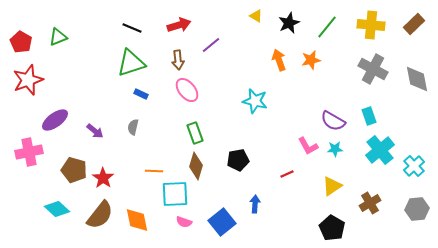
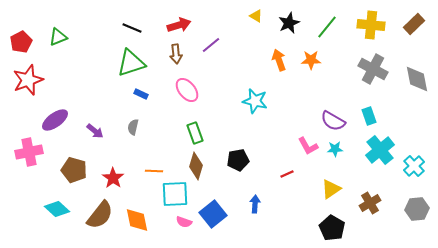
red pentagon at (21, 42): rotated 15 degrees clockwise
brown arrow at (178, 60): moved 2 px left, 6 px up
orange star at (311, 60): rotated 12 degrees clockwise
red star at (103, 178): moved 10 px right
yellow triangle at (332, 186): moved 1 px left, 3 px down
blue square at (222, 222): moved 9 px left, 8 px up
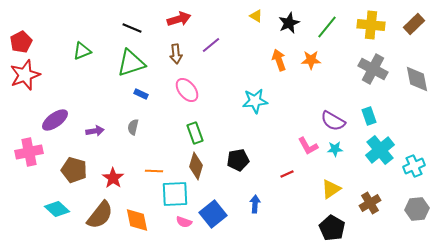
red arrow at (179, 25): moved 6 px up
green triangle at (58, 37): moved 24 px right, 14 px down
red star at (28, 80): moved 3 px left, 5 px up
cyan star at (255, 101): rotated 20 degrees counterclockwise
purple arrow at (95, 131): rotated 48 degrees counterclockwise
cyan cross at (414, 166): rotated 20 degrees clockwise
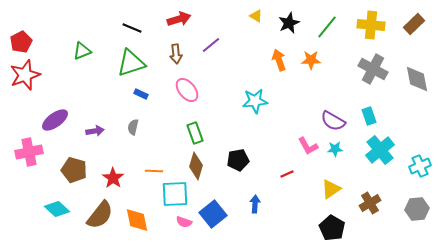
cyan cross at (414, 166): moved 6 px right
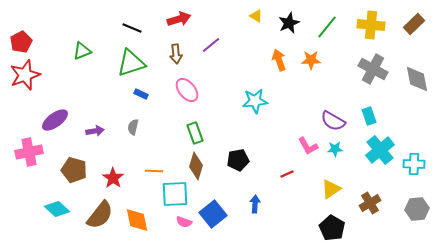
cyan cross at (420, 166): moved 6 px left, 2 px up; rotated 25 degrees clockwise
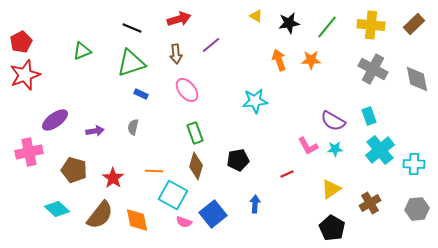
black star at (289, 23): rotated 15 degrees clockwise
cyan square at (175, 194): moved 2 px left, 1 px down; rotated 32 degrees clockwise
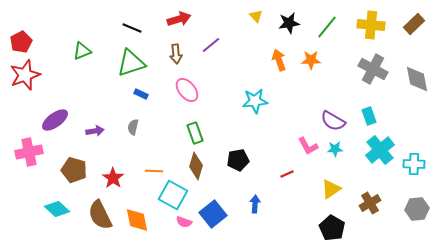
yellow triangle at (256, 16): rotated 16 degrees clockwise
brown semicircle at (100, 215): rotated 116 degrees clockwise
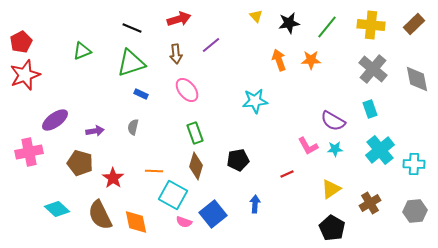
gray cross at (373, 69): rotated 12 degrees clockwise
cyan rectangle at (369, 116): moved 1 px right, 7 px up
brown pentagon at (74, 170): moved 6 px right, 7 px up
gray hexagon at (417, 209): moved 2 px left, 2 px down
orange diamond at (137, 220): moved 1 px left, 2 px down
